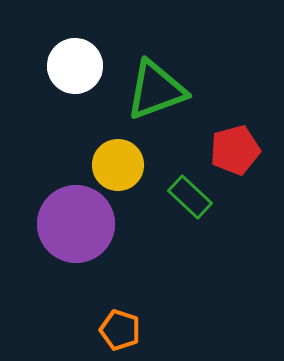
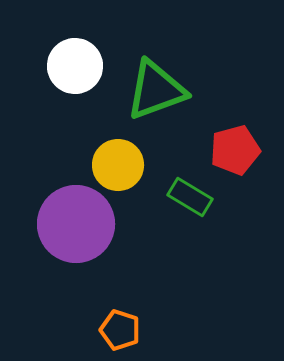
green rectangle: rotated 12 degrees counterclockwise
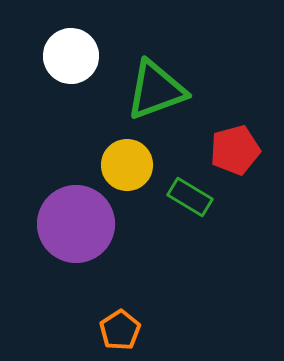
white circle: moved 4 px left, 10 px up
yellow circle: moved 9 px right
orange pentagon: rotated 21 degrees clockwise
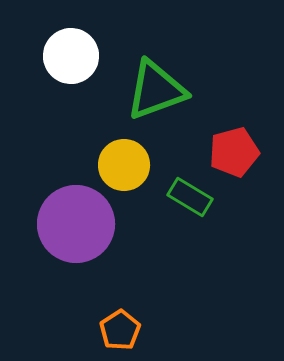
red pentagon: moved 1 px left, 2 px down
yellow circle: moved 3 px left
